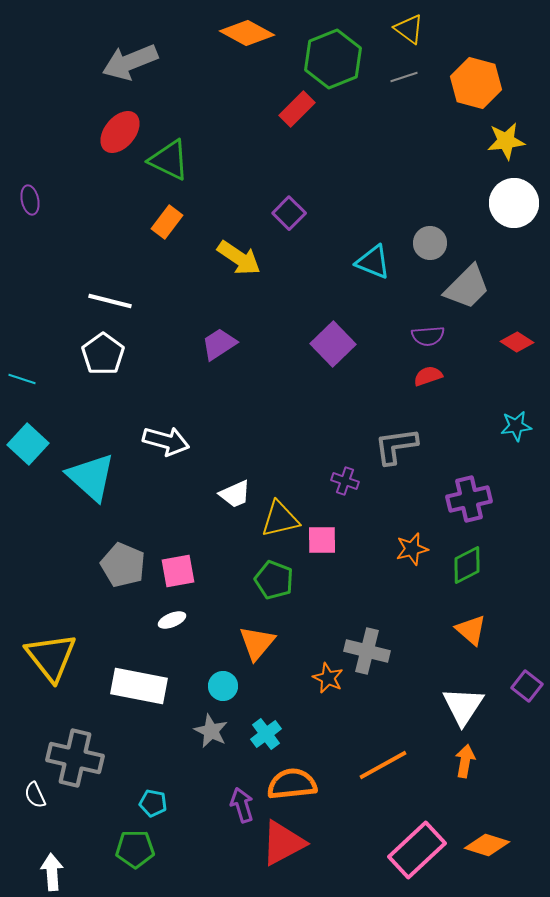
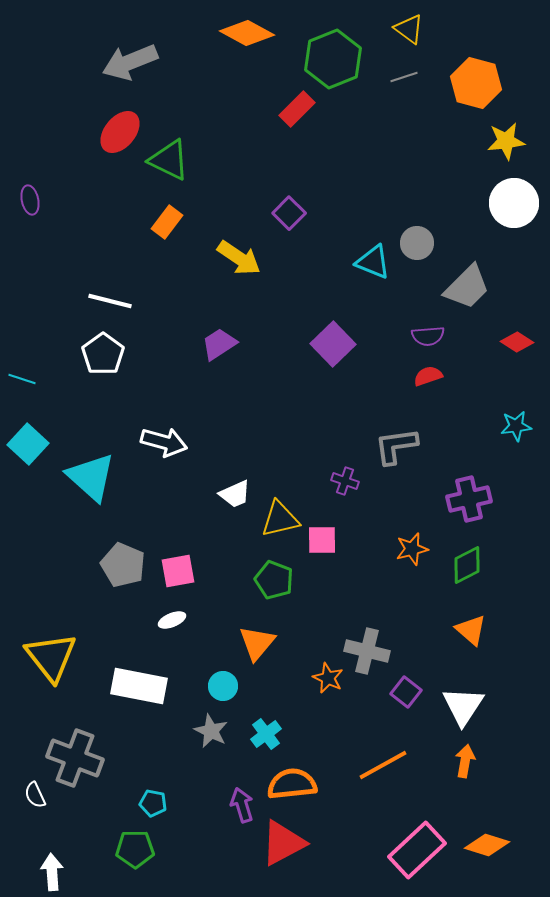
gray circle at (430, 243): moved 13 px left
white arrow at (166, 441): moved 2 px left, 1 px down
purple square at (527, 686): moved 121 px left, 6 px down
gray cross at (75, 758): rotated 8 degrees clockwise
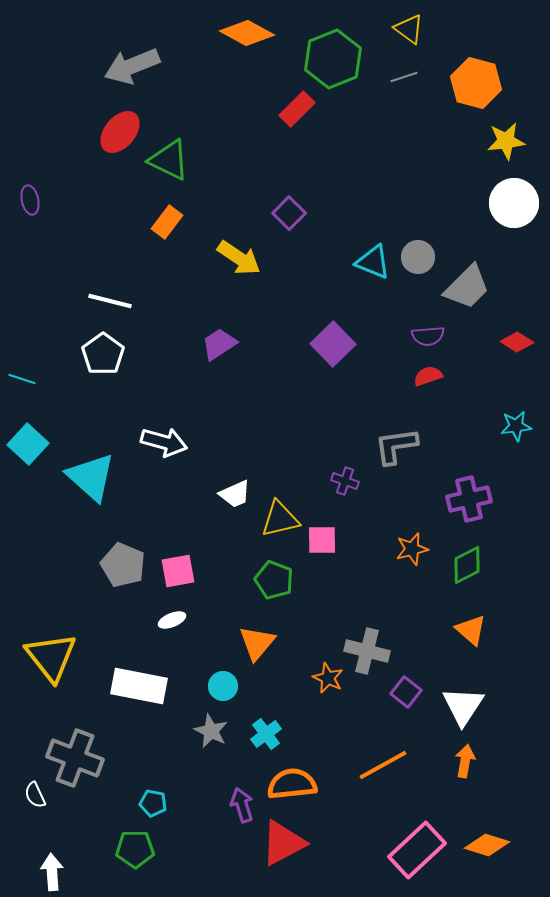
gray arrow at (130, 62): moved 2 px right, 4 px down
gray circle at (417, 243): moved 1 px right, 14 px down
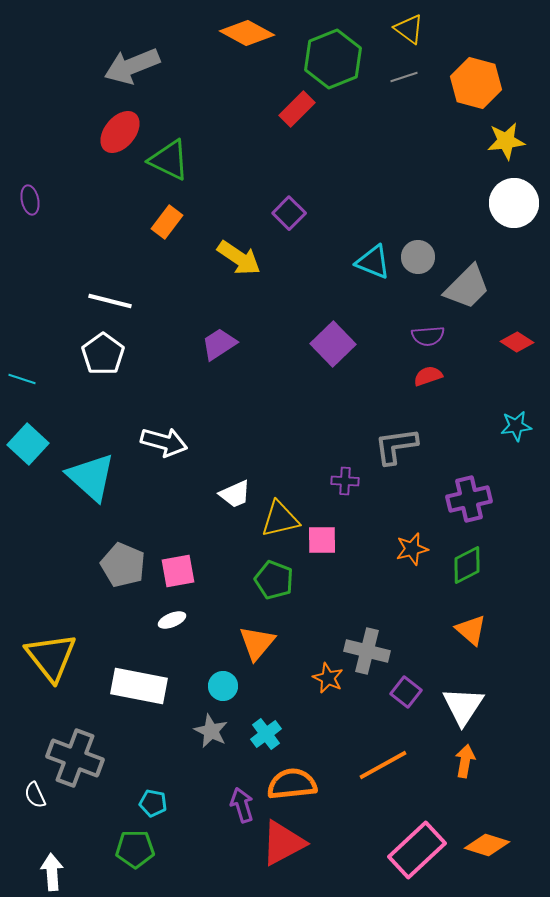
purple cross at (345, 481): rotated 16 degrees counterclockwise
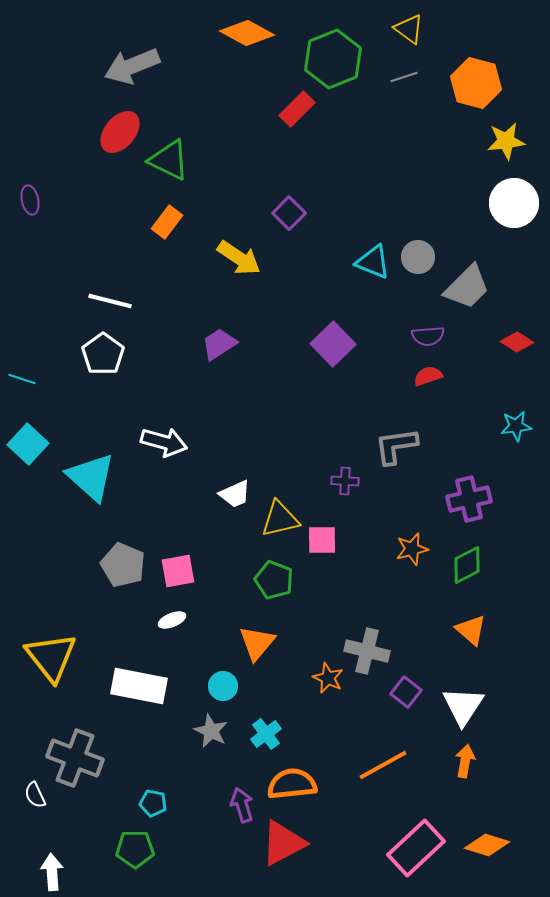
pink rectangle at (417, 850): moved 1 px left, 2 px up
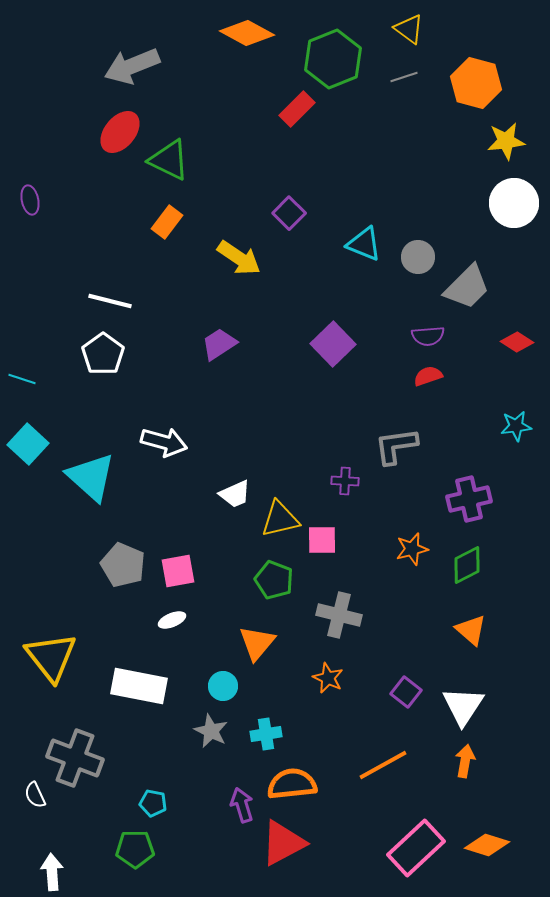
cyan triangle at (373, 262): moved 9 px left, 18 px up
gray cross at (367, 651): moved 28 px left, 36 px up
cyan cross at (266, 734): rotated 28 degrees clockwise
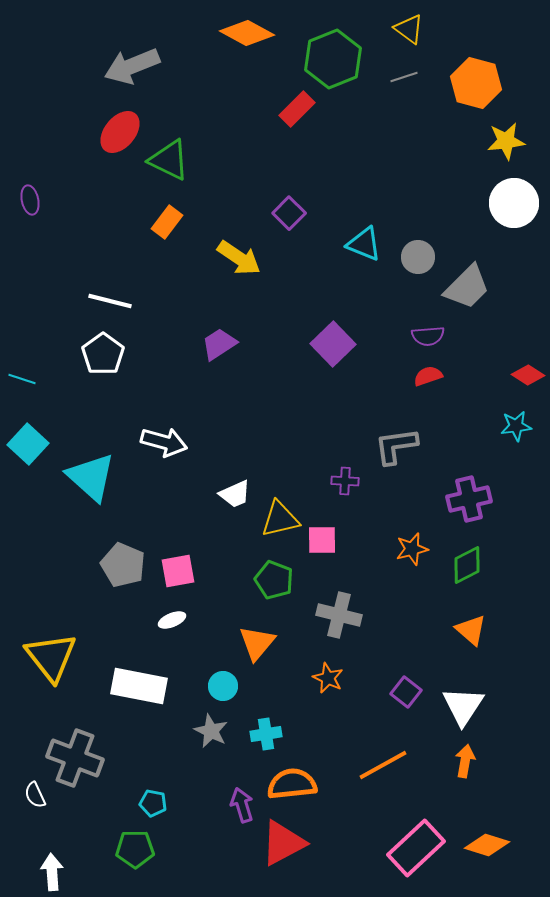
red diamond at (517, 342): moved 11 px right, 33 px down
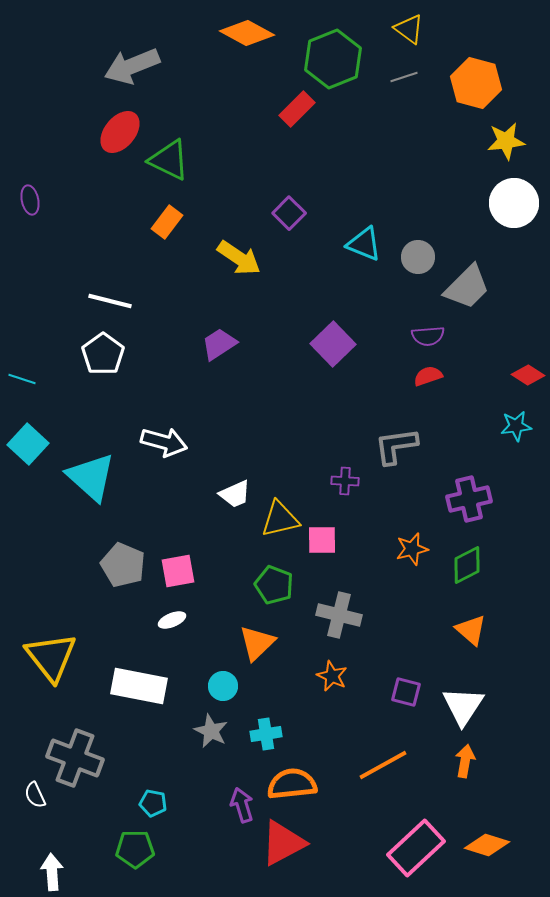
green pentagon at (274, 580): moved 5 px down
orange triangle at (257, 643): rotated 6 degrees clockwise
orange star at (328, 678): moved 4 px right, 2 px up
purple square at (406, 692): rotated 24 degrees counterclockwise
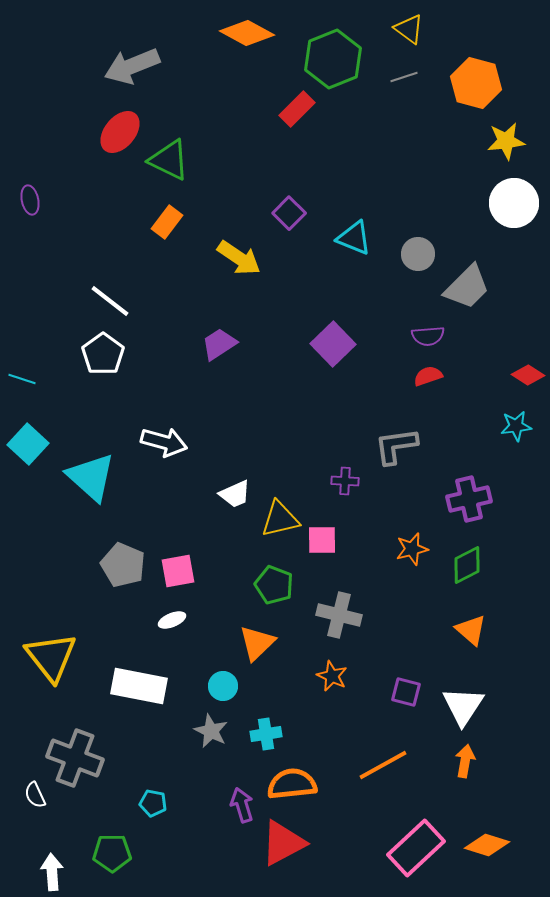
cyan triangle at (364, 244): moved 10 px left, 6 px up
gray circle at (418, 257): moved 3 px up
white line at (110, 301): rotated 24 degrees clockwise
green pentagon at (135, 849): moved 23 px left, 4 px down
